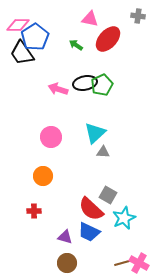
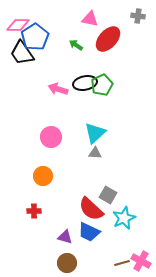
gray triangle: moved 8 px left, 1 px down
pink cross: moved 2 px right, 2 px up
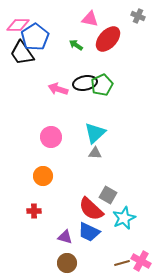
gray cross: rotated 16 degrees clockwise
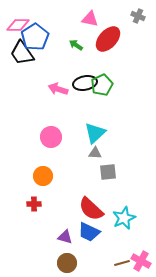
gray square: moved 23 px up; rotated 36 degrees counterclockwise
red cross: moved 7 px up
